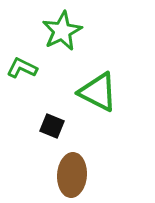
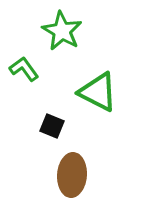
green star: rotated 15 degrees counterclockwise
green L-shape: moved 2 px right, 1 px down; rotated 28 degrees clockwise
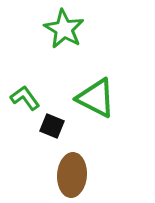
green star: moved 2 px right, 2 px up
green L-shape: moved 1 px right, 29 px down
green triangle: moved 2 px left, 6 px down
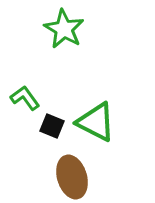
green triangle: moved 24 px down
brown ellipse: moved 2 px down; rotated 21 degrees counterclockwise
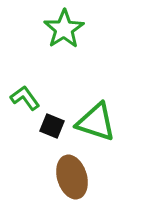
green star: rotated 9 degrees clockwise
green triangle: rotated 9 degrees counterclockwise
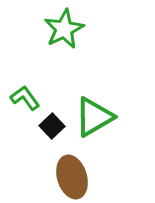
green star: rotated 6 degrees clockwise
green triangle: moved 2 px left, 5 px up; rotated 48 degrees counterclockwise
black square: rotated 25 degrees clockwise
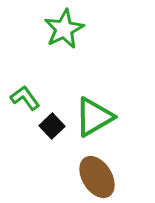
brown ellipse: moved 25 px right; rotated 15 degrees counterclockwise
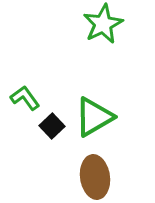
green star: moved 39 px right, 5 px up
brown ellipse: moved 2 px left; rotated 24 degrees clockwise
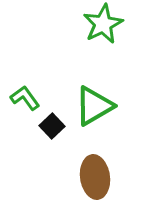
green triangle: moved 11 px up
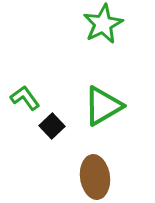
green triangle: moved 9 px right
